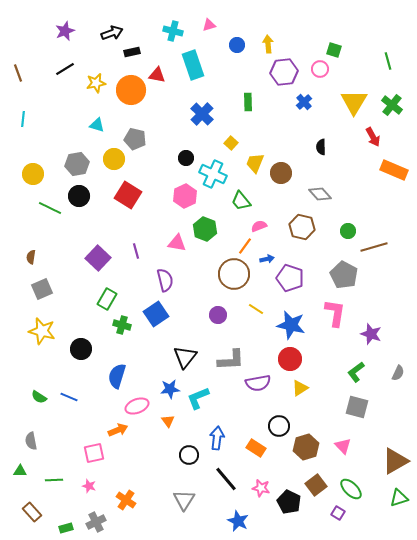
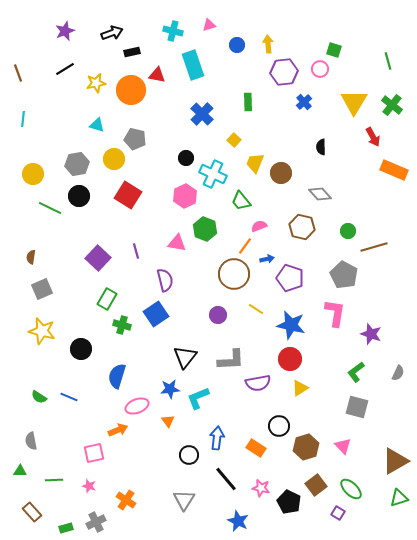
yellow square at (231, 143): moved 3 px right, 3 px up
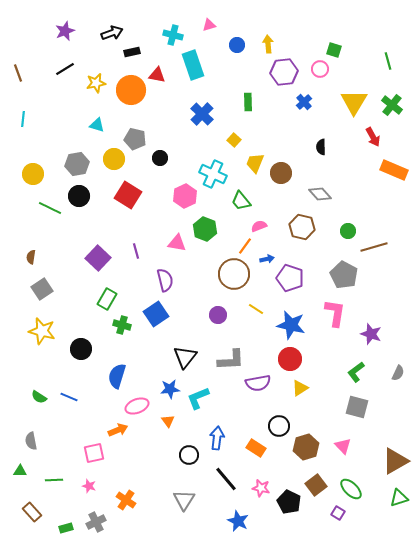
cyan cross at (173, 31): moved 4 px down
black circle at (186, 158): moved 26 px left
gray square at (42, 289): rotated 10 degrees counterclockwise
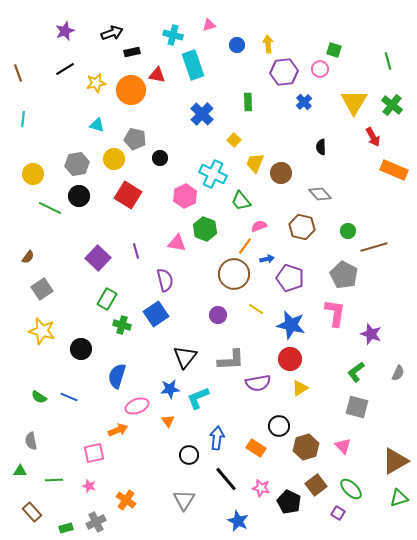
brown semicircle at (31, 257): moved 3 px left; rotated 152 degrees counterclockwise
